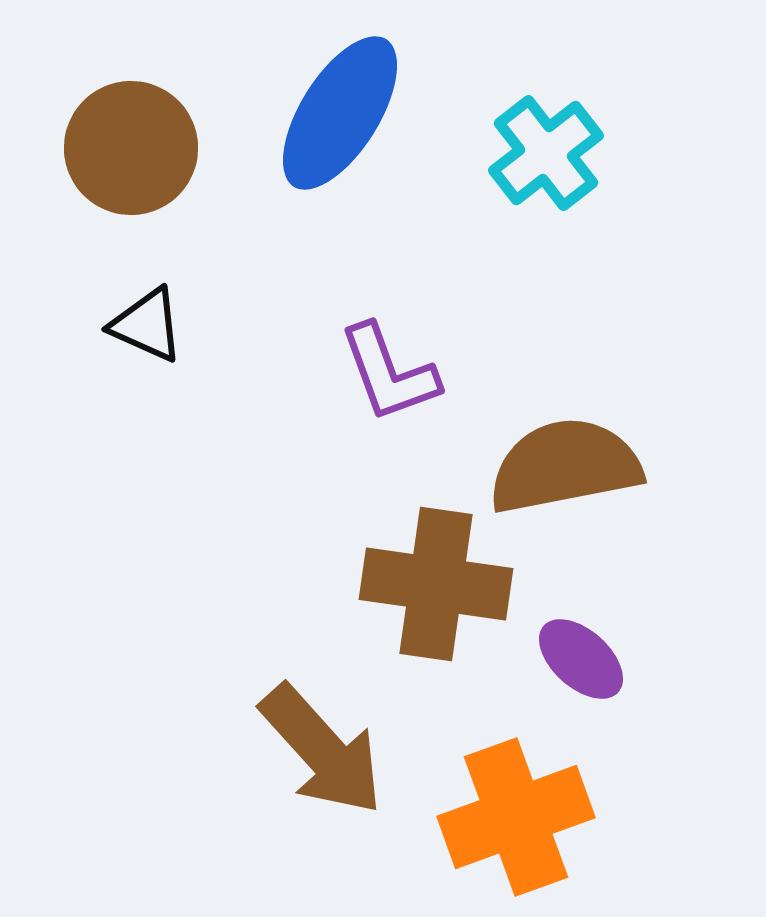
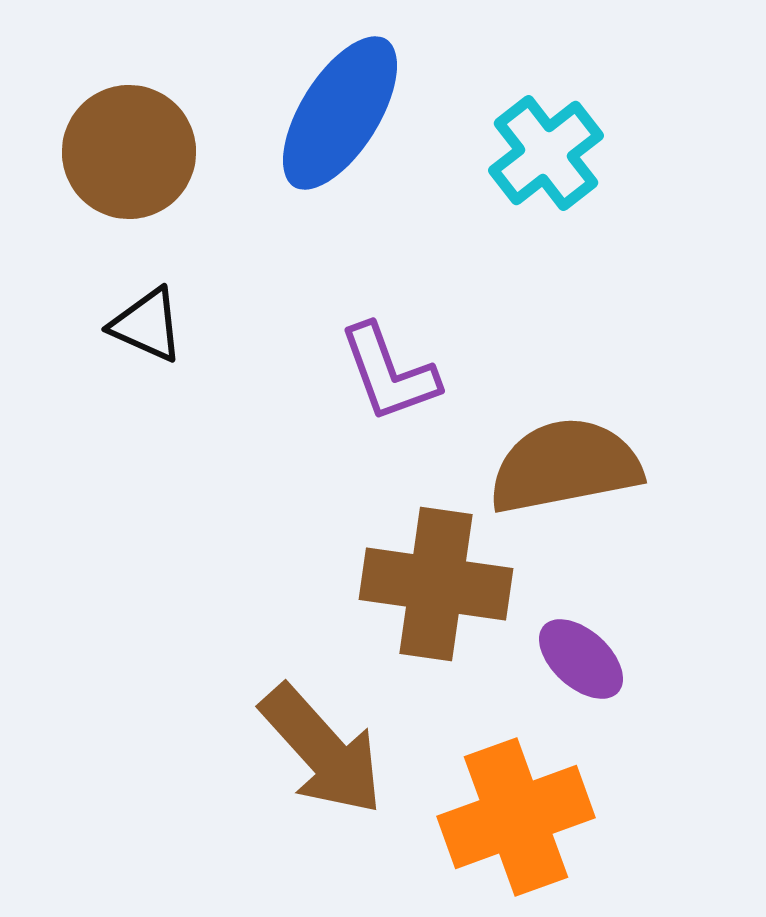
brown circle: moved 2 px left, 4 px down
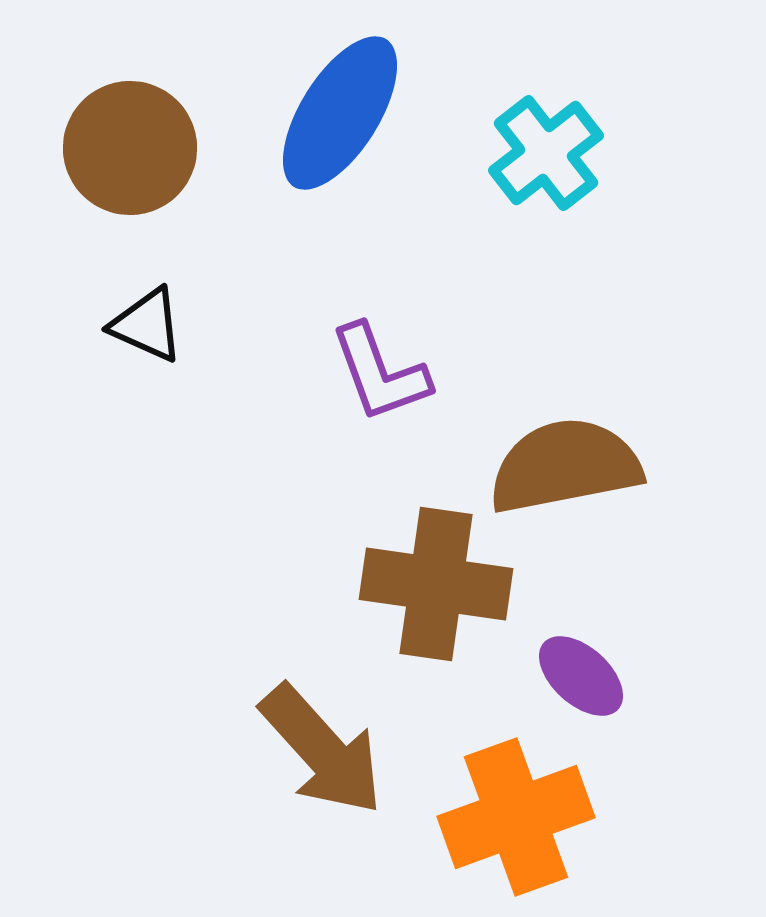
brown circle: moved 1 px right, 4 px up
purple L-shape: moved 9 px left
purple ellipse: moved 17 px down
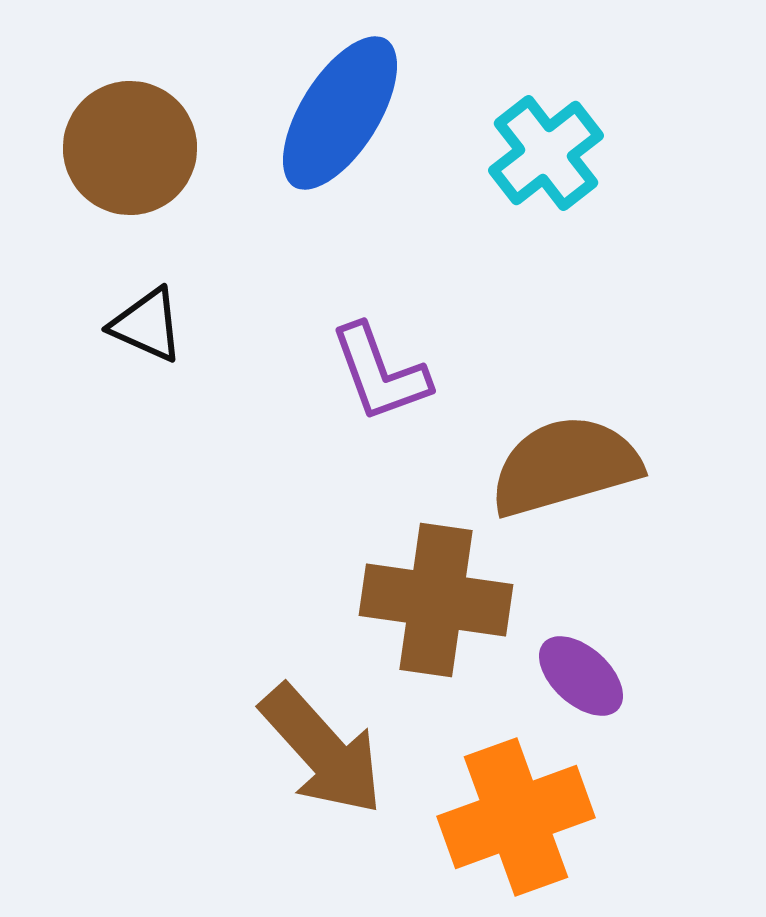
brown semicircle: rotated 5 degrees counterclockwise
brown cross: moved 16 px down
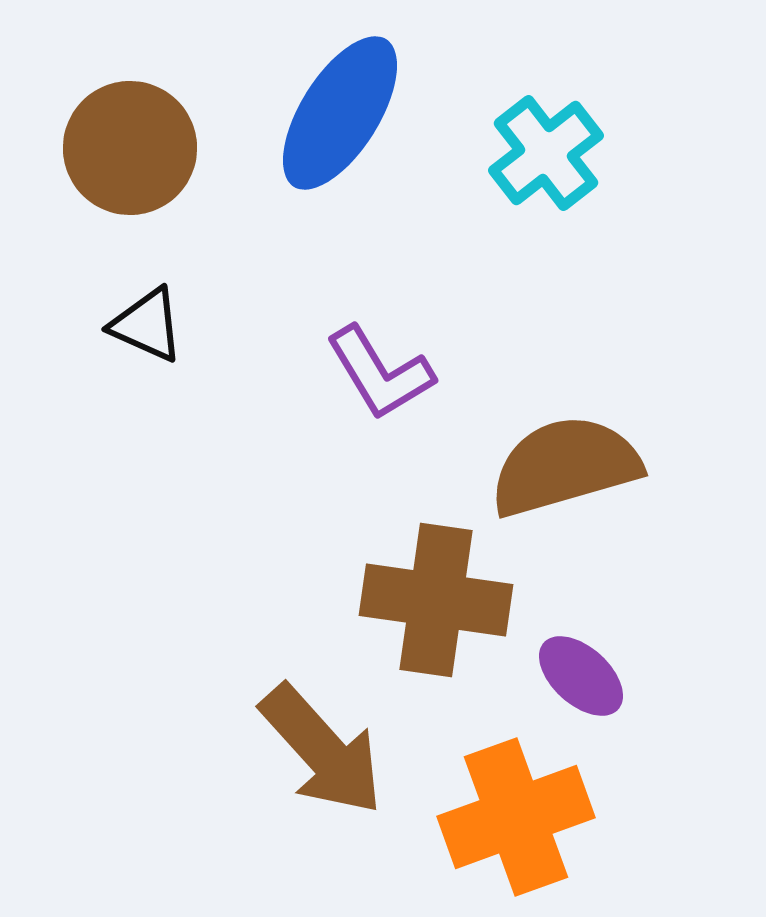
purple L-shape: rotated 11 degrees counterclockwise
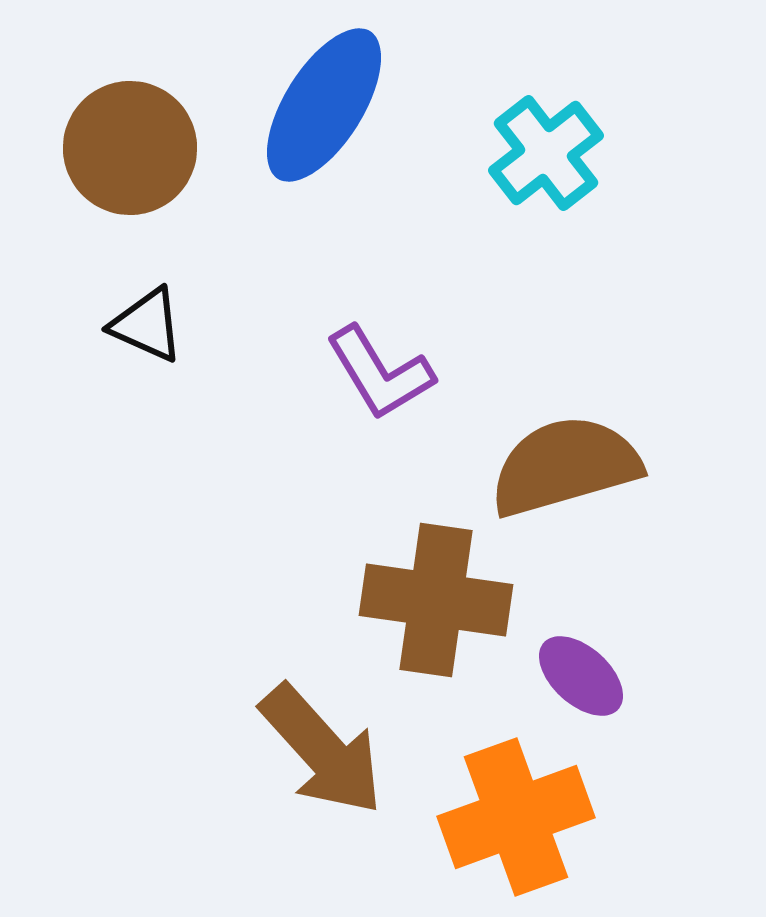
blue ellipse: moved 16 px left, 8 px up
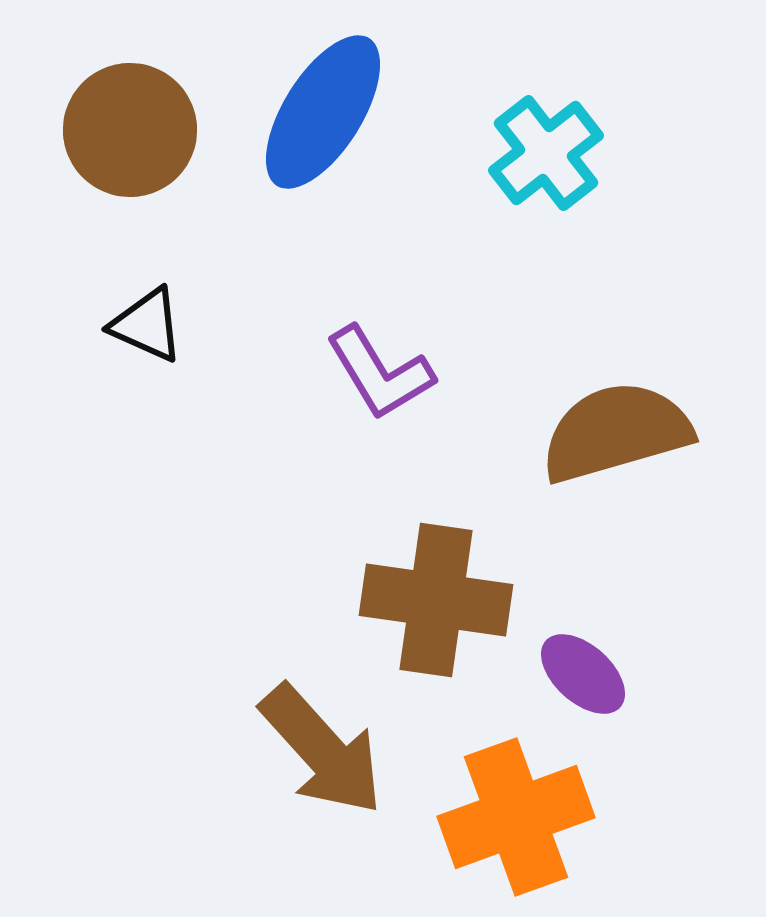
blue ellipse: moved 1 px left, 7 px down
brown circle: moved 18 px up
brown semicircle: moved 51 px right, 34 px up
purple ellipse: moved 2 px right, 2 px up
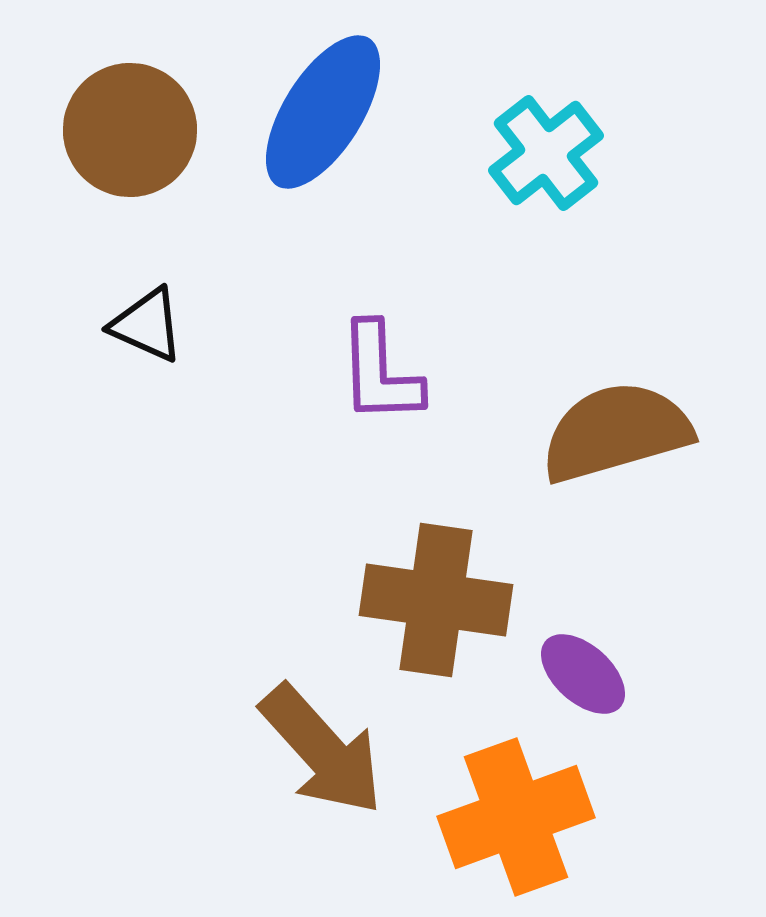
purple L-shape: rotated 29 degrees clockwise
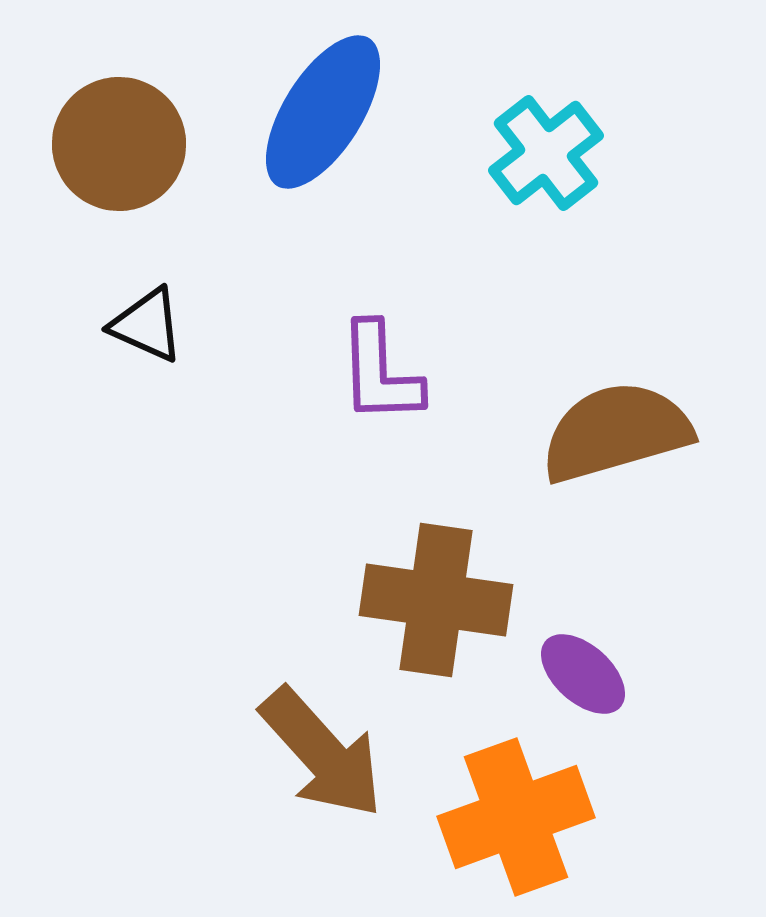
brown circle: moved 11 px left, 14 px down
brown arrow: moved 3 px down
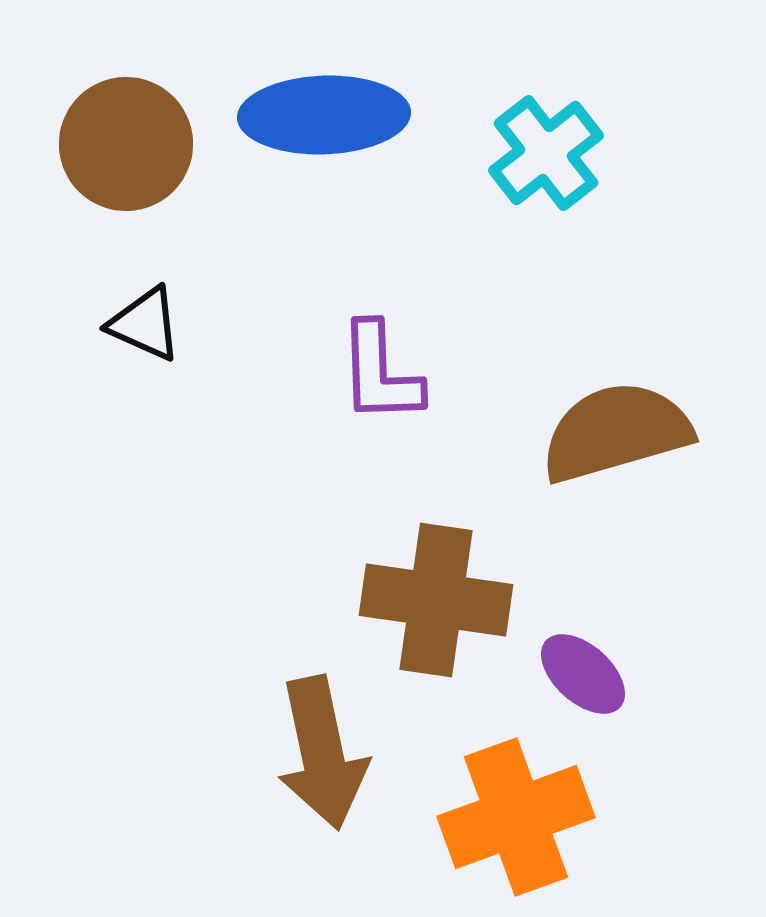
blue ellipse: moved 1 px right, 3 px down; rotated 56 degrees clockwise
brown circle: moved 7 px right
black triangle: moved 2 px left, 1 px up
brown arrow: rotated 30 degrees clockwise
